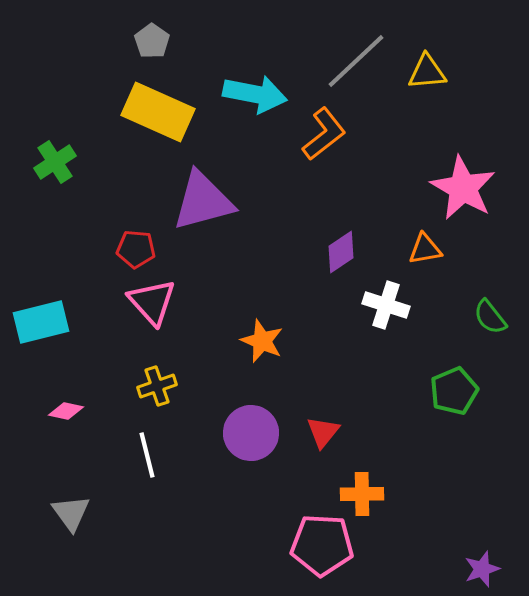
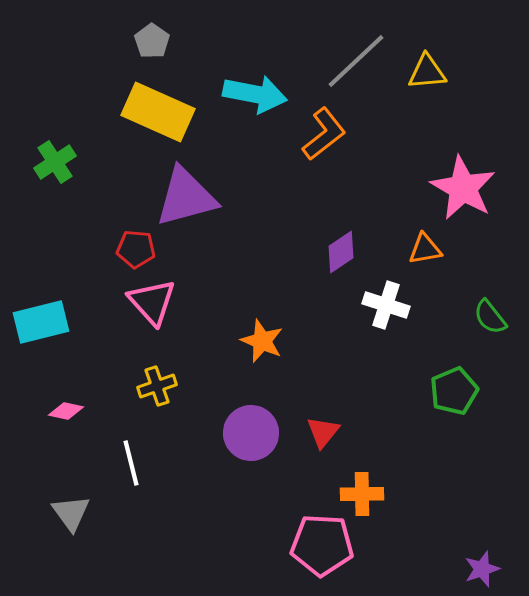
purple triangle: moved 17 px left, 4 px up
white line: moved 16 px left, 8 px down
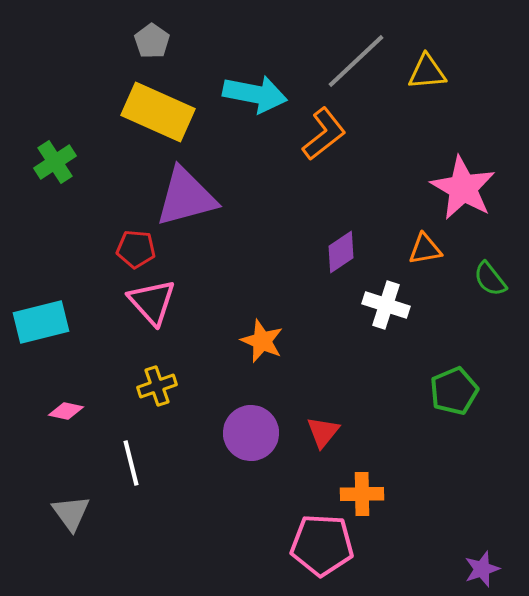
green semicircle: moved 38 px up
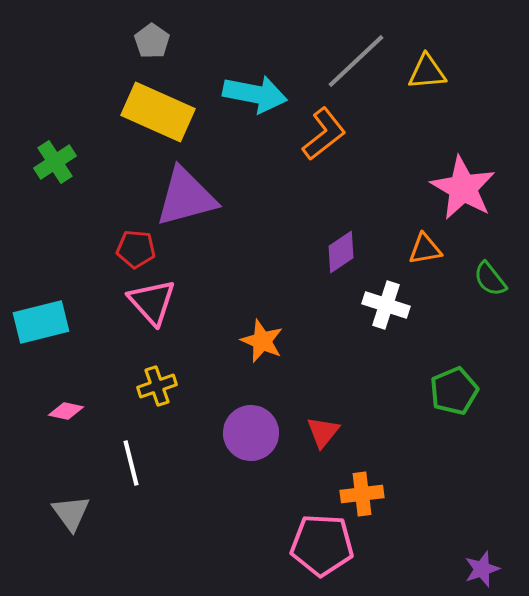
orange cross: rotated 6 degrees counterclockwise
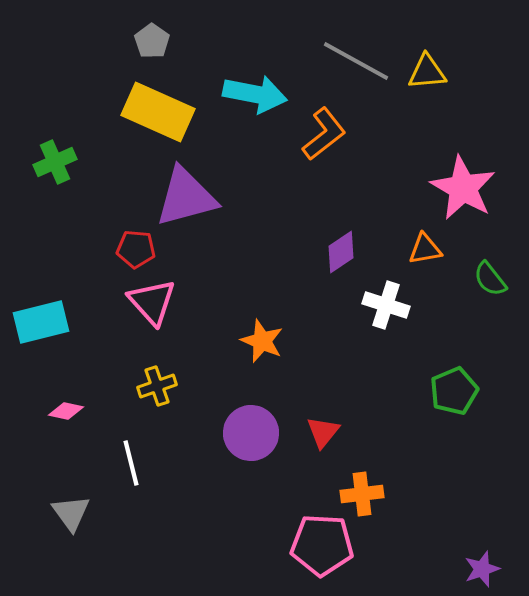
gray line: rotated 72 degrees clockwise
green cross: rotated 9 degrees clockwise
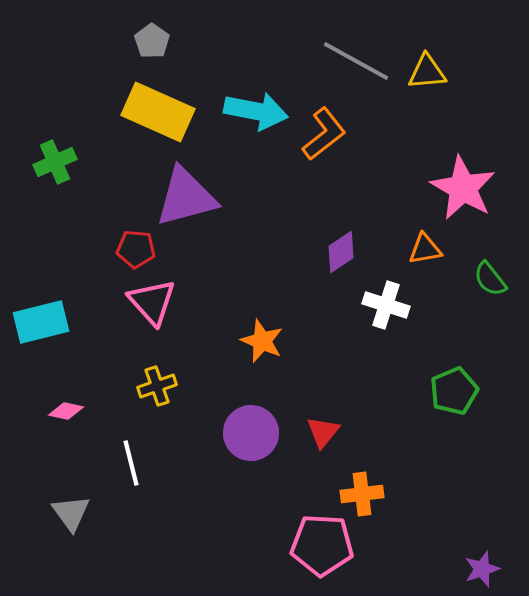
cyan arrow: moved 1 px right, 17 px down
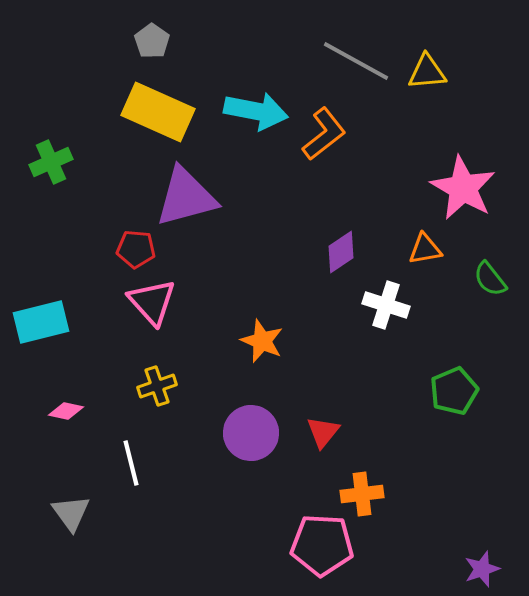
green cross: moved 4 px left
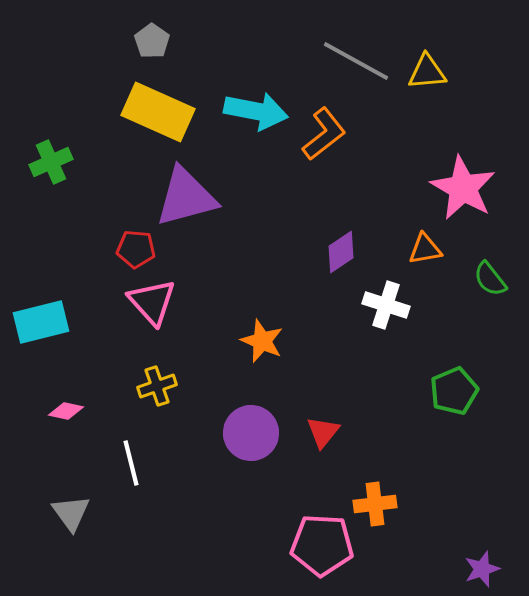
orange cross: moved 13 px right, 10 px down
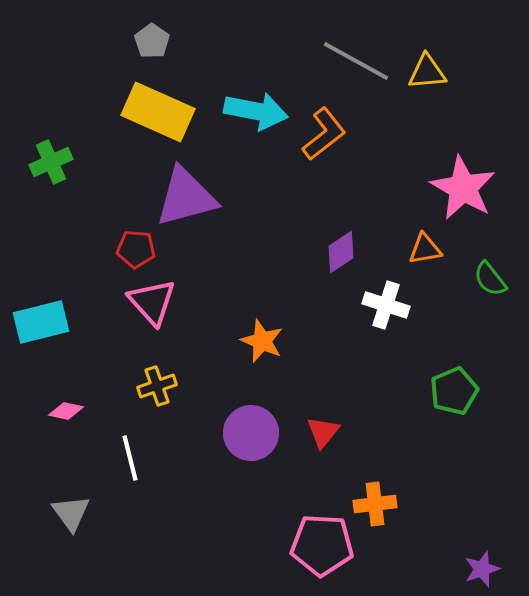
white line: moved 1 px left, 5 px up
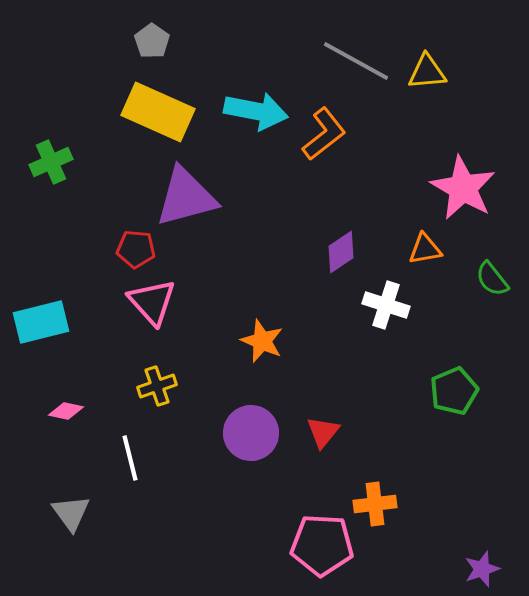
green semicircle: moved 2 px right
